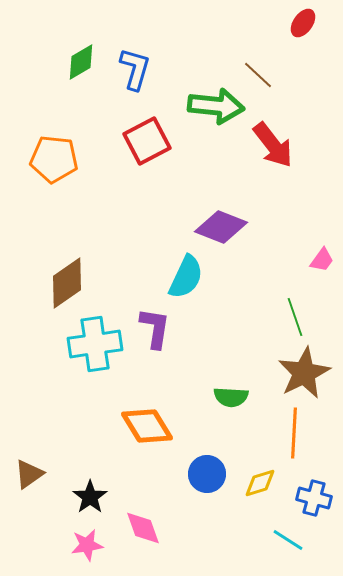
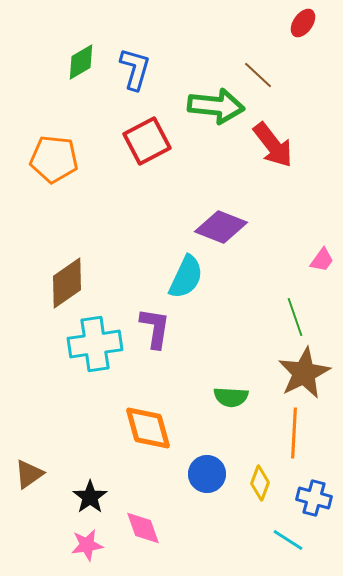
orange diamond: moved 1 px right, 2 px down; rotated 16 degrees clockwise
yellow diamond: rotated 52 degrees counterclockwise
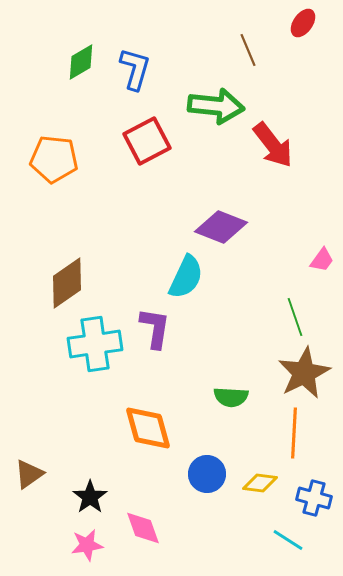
brown line: moved 10 px left, 25 px up; rotated 24 degrees clockwise
yellow diamond: rotated 76 degrees clockwise
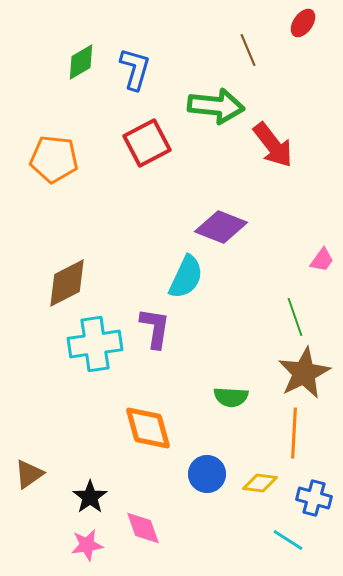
red square: moved 2 px down
brown diamond: rotated 8 degrees clockwise
